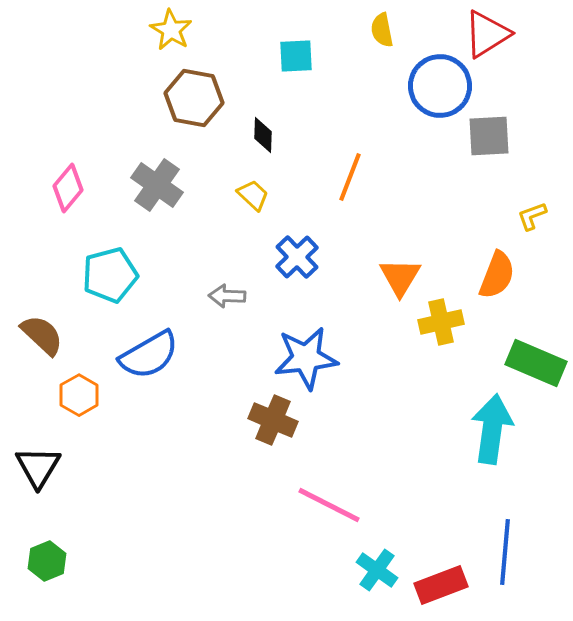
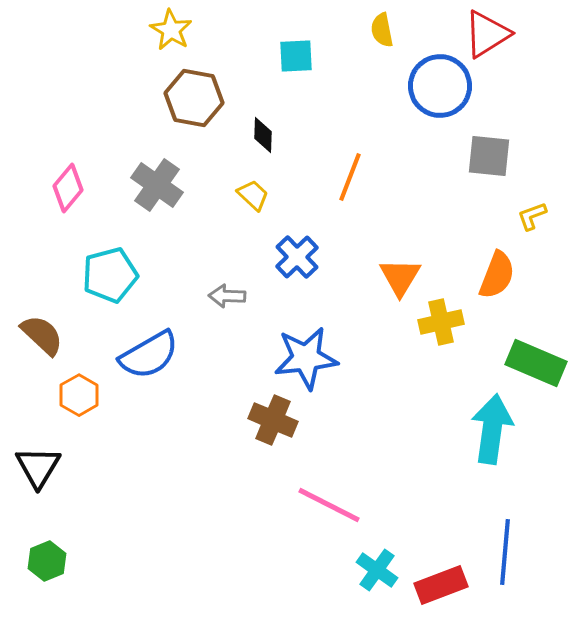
gray square: moved 20 px down; rotated 9 degrees clockwise
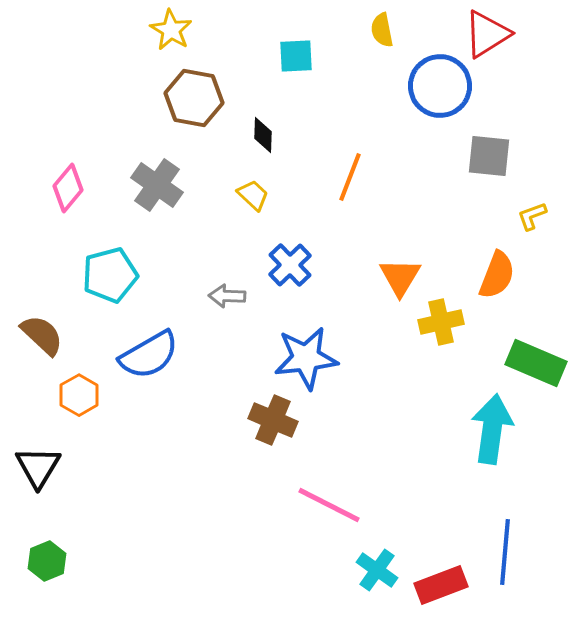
blue cross: moved 7 px left, 8 px down
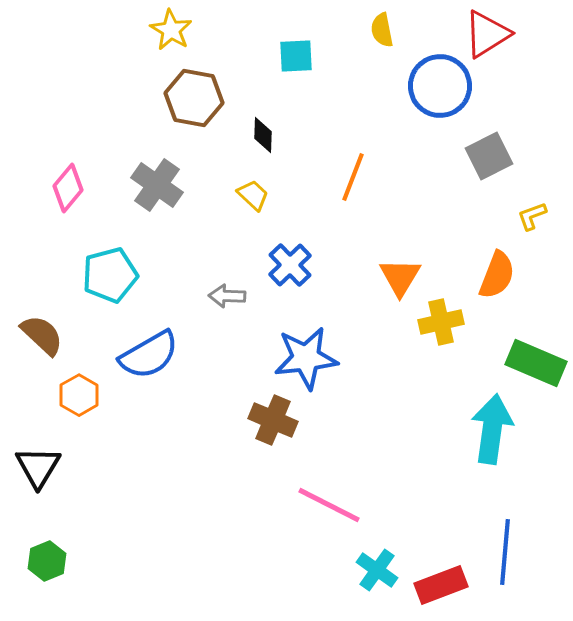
gray square: rotated 33 degrees counterclockwise
orange line: moved 3 px right
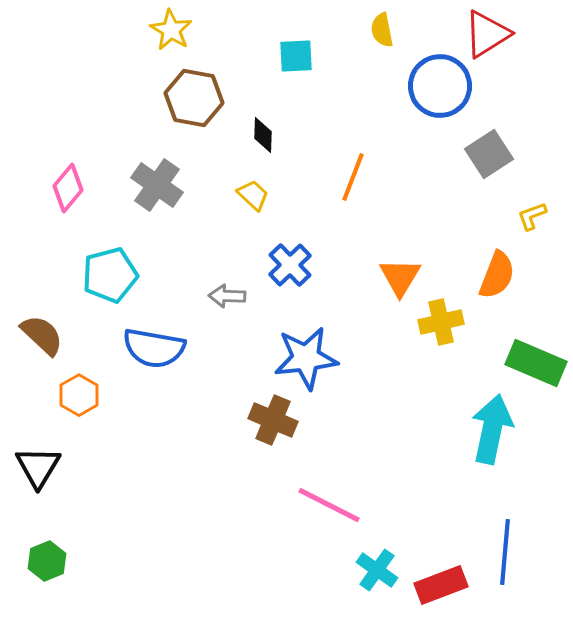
gray square: moved 2 px up; rotated 6 degrees counterclockwise
blue semicircle: moved 5 px right, 7 px up; rotated 40 degrees clockwise
cyan arrow: rotated 4 degrees clockwise
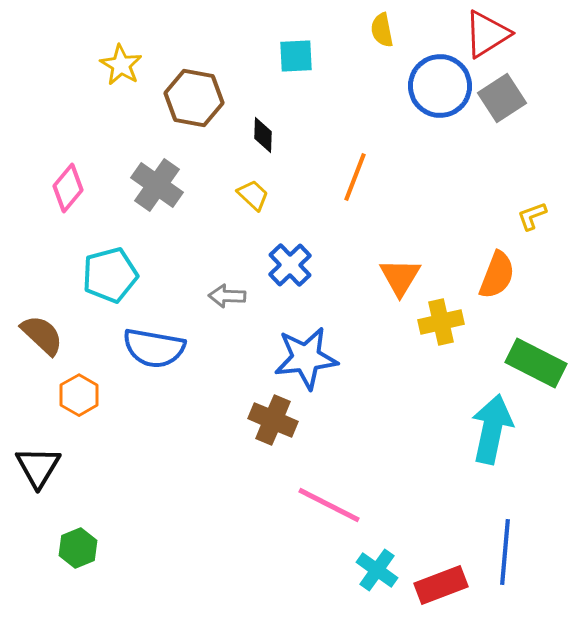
yellow star: moved 50 px left, 35 px down
gray square: moved 13 px right, 56 px up
orange line: moved 2 px right
green rectangle: rotated 4 degrees clockwise
green hexagon: moved 31 px right, 13 px up
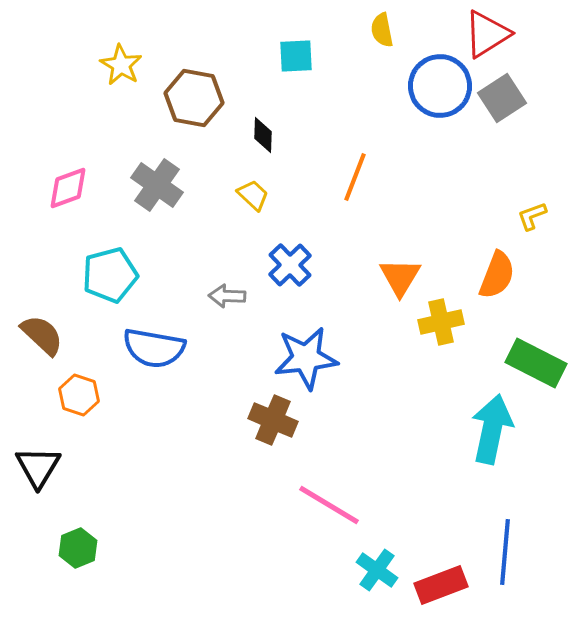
pink diamond: rotated 30 degrees clockwise
orange hexagon: rotated 12 degrees counterclockwise
pink line: rotated 4 degrees clockwise
